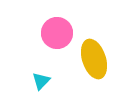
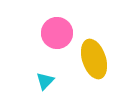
cyan triangle: moved 4 px right
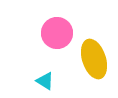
cyan triangle: rotated 42 degrees counterclockwise
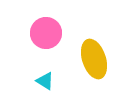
pink circle: moved 11 px left
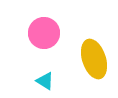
pink circle: moved 2 px left
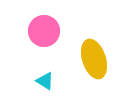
pink circle: moved 2 px up
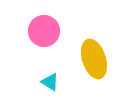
cyan triangle: moved 5 px right, 1 px down
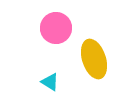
pink circle: moved 12 px right, 3 px up
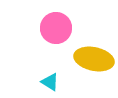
yellow ellipse: rotated 60 degrees counterclockwise
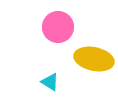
pink circle: moved 2 px right, 1 px up
